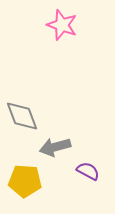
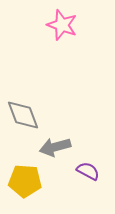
gray diamond: moved 1 px right, 1 px up
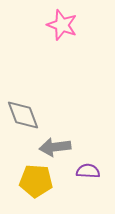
gray arrow: rotated 8 degrees clockwise
purple semicircle: rotated 25 degrees counterclockwise
yellow pentagon: moved 11 px right
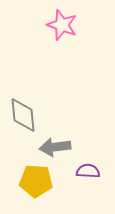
gray diamond: rotated 15 degrees clockwise
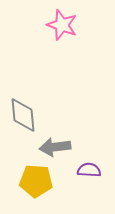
purple semicircle: moved 1 px right, 1 px up
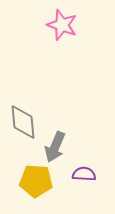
gray diamond: moved 7 px down
gray arrow: rotated 60 degrees counterclockwise
purple semicircle: moved 5 px left, 4 px down
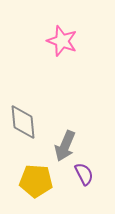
pink star: moved 16 px down
gray arrow: moved 10 px right, 1 px up
purple semicircle: rotated 60 degrees clockwise
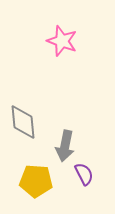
gray arrow: rotated 12 degrees counterclockwise
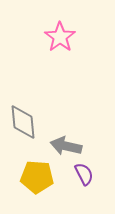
pink star: moved 2 px left, 4 px up; rotated 16 degrees clockwise
gray arrow: moved 1 px right; rotated 92 degrees clockwise
yellow pentagon: moved 1 px right, 4 px up
